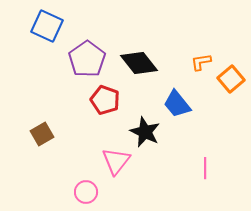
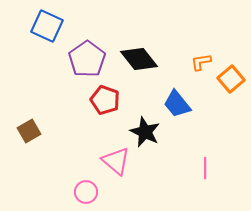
black diamond: moved 4 px up
brown square: moved 13 px left, 3 px up
pink triangle: rotated 28 degrees counterclockwise
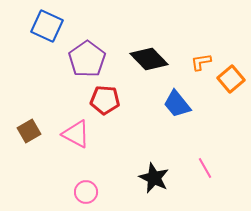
black diamond: moved 10 px right; rotated 6 degrees counterclockwise
red pentagon: rotated 16 degrees counterclockwise
black star: moved 9 px right, 46 px down
pink triangle: moved 40 px left, 27 px up; rotated 12 degrees counterclockwise
pink line: rotated 30 degrees counterclockwise
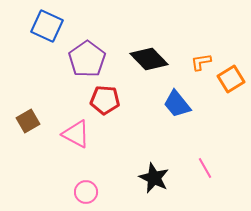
orange square: rotated 8 degrees clockwise
brown square: moved 1 px left, 10 px up
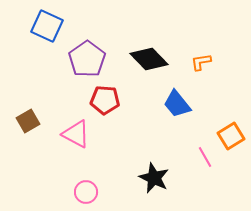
orange square: moved 57 px down
pink line: moved 11 px up
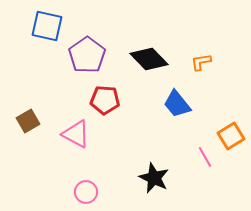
blue square: rotated 12 degrees counterclockwise
purple pentagon: moved 4 px up
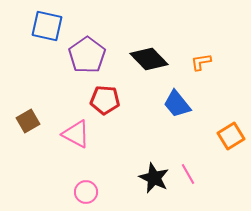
pink line: moved 17 px left, 17 px down
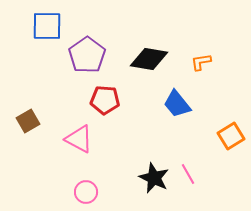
blue square: rotated 12 degrees counterclockwise
black diamond: rotated 36 degrees counterclockwise
pink triangle: moved 3 px right, 5 px down
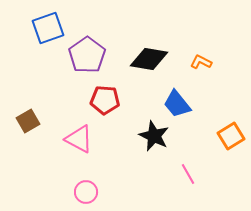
blue square: moved 1 px right, 2 px down; rotated 20 degrees counterclockwise
orange L-shape: rotated 35 degrees clockwise
black star: moved 42 px up
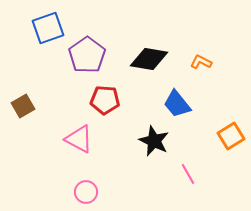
brown square: moved 5 px left, 15 px up
black star: moved 5 px down
